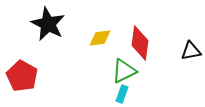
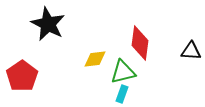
yellow diamond: moved 5 px left, 21 px down
black triangle: rotated 15 degrees clockwise
green triangle: moved 1 px left, 1 px down; rotated 12 degrees clockwise
red pentagon: rotated 8 degrees clockwise
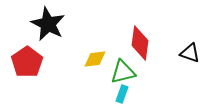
black triangle: moved 1 px left, 2 px down; rotated 15 degrees clockwise
red pentagon: moved 5 px right, 14 px up
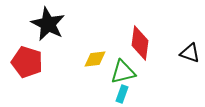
red pentagon: rotated 20 degrees counterclockwise
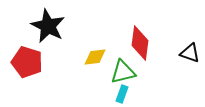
black star: moved 2 px down
yellow diamond: moved 2 px up
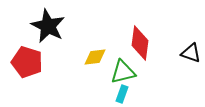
black triangle: moved 1 px right
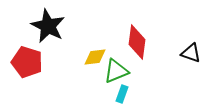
red diamond: moved 3 px left, 1 px up
green triangle: moved 7 px left, 1 px up; rotated 8 degrees counterclockwise
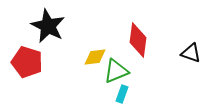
red diamond: moved 1 px right, 2 px up
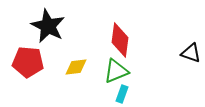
red diamond: moved 18 px left
yellow diamond: moved 19 px left, 10 px down
red pentagon: moved 1 px right; rotated 12 degrees counterclockwise
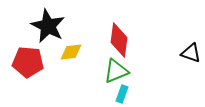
red diamond: moved 1 px left
yellow diamond: moved 5 px left, 15 px up
